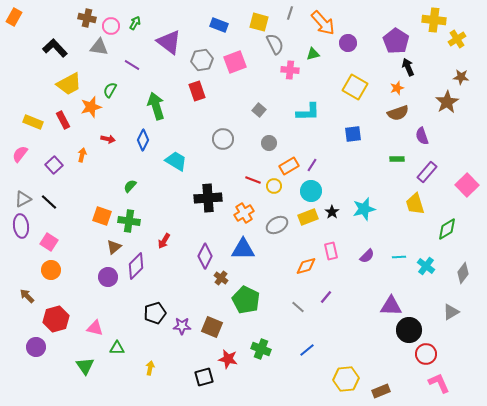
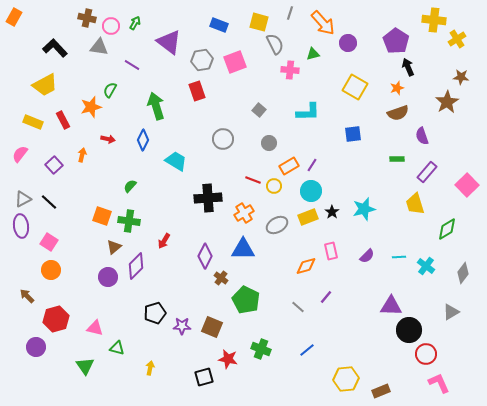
yellow trapezoid at (69, 84): moved 24 px left, 1 px down
green triangle at (117, 348): rotated 14 degrees clockwise
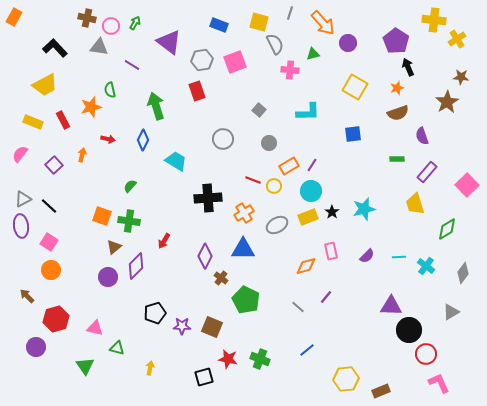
green semicircle at (110, 90): rotated 42 degrees counterclockwise
black line at (49, 202): moved 4 px down
green cross at (261, 349): moved 1 px left, 10 px down
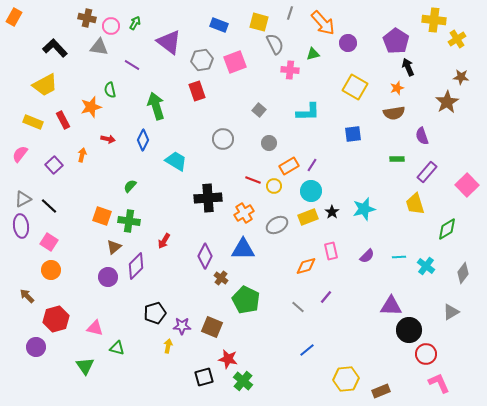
brown semicircle at (398, 113): moved 4 px left; rotated 10 degrees clockwise
green cross at (260, 359): moved 17 px left, 22 px down; rotated 18 degrees clockwise
yellow arrow at (150, 368): moved 18 px right, 22 px up
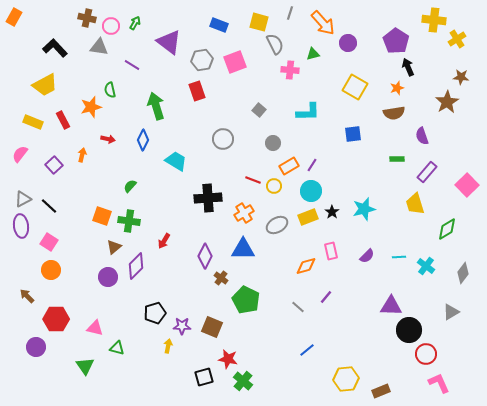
gray circle at (269, 143): moved 4 px right
red hexagon at (56, 319): rotated 15 degrees clockwise
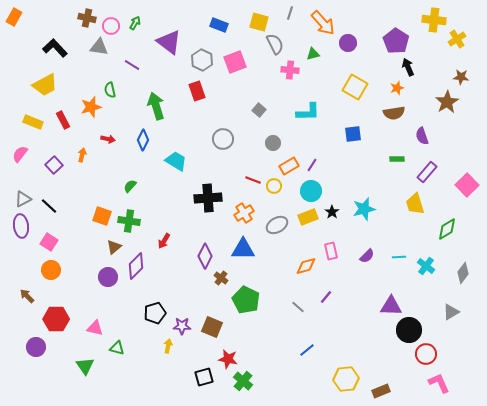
gray hexagon at (202, 60): rotated 25 degrees counterclockwise
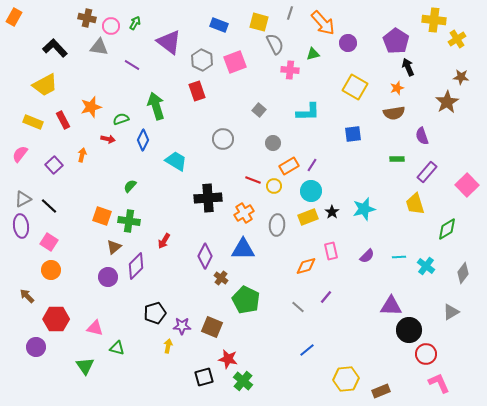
green semicircle at (110, 90): moved 11 px right, 29 px down; rotated 84 degrees clockwise
gray ellipse at (277, 225): rotated 55 degrees counterclockwise
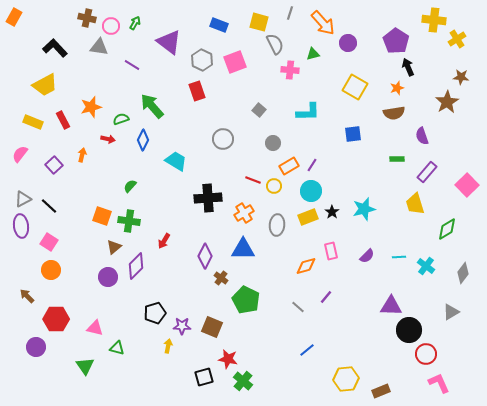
green arrow at (156, 106): moved 4 px left; rotated 24 degrees counterclockwise
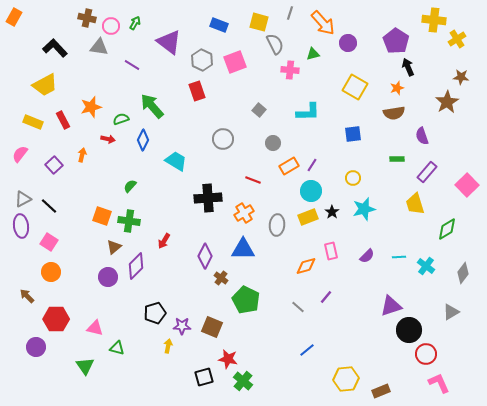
yellow circle at (274, 186): moved 79 px right, 8 px up
orange circle at (51, 270): moved 2 px down
purple triangle at (391, 306): rotated 20 degrees counterclockwise
